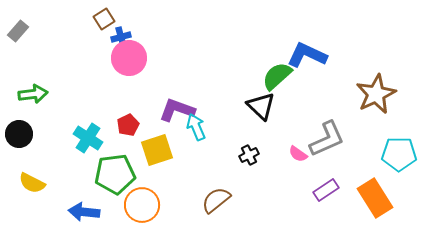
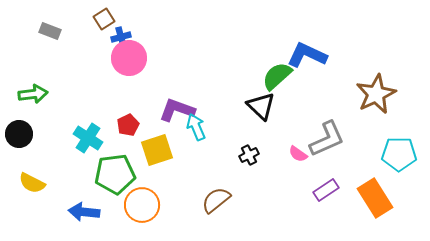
gray rectangle: moved 32 px right; rotated 70 degrees clockwise
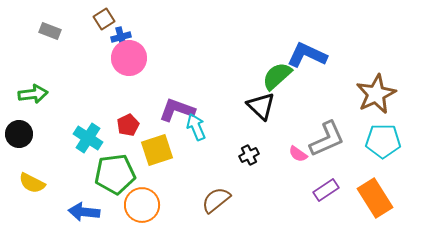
cyan pentagon: moved 16 px left, 13 px up
